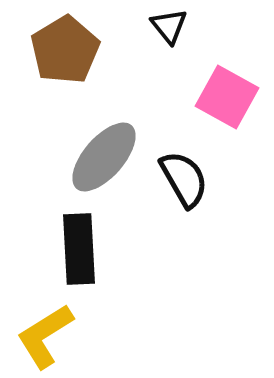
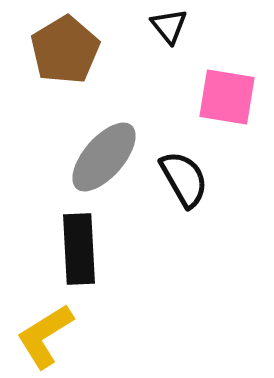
pink square: rotated 20 degrees counterclockwise
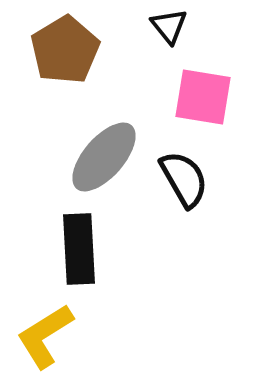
pink square: moved 24 px left
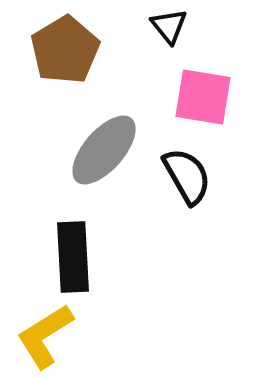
gray ellipse: moved 7 px up
black semicircle: moved 3 px right, 3 px up
black rectangle: moved 6 px left, 8 px down
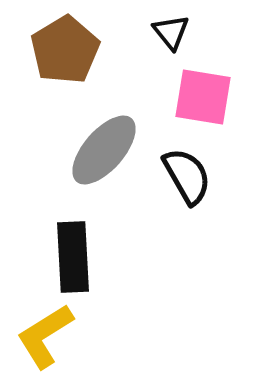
black triangle: moved 2 px right, 6 px down
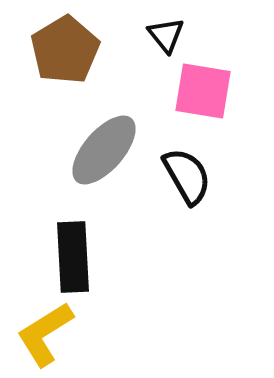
black triangle: moved 5 px left, 3 px down
pink square: moved 6 px up
yellow L-shape: moved 2 px up
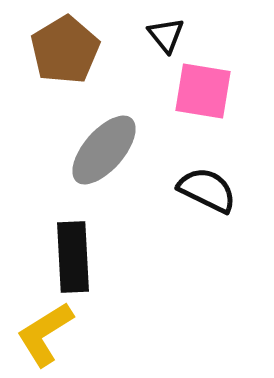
black semicircle: moved 20 px right, 14 px down; rotated 34 degrees counterclockwise
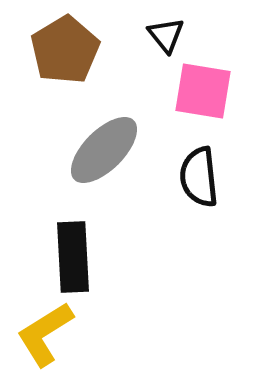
gray ellipse: rotated 4 degrees clockwise
black semicircle: moved 8 px left, 13 px up; rotated 122 degrees counterclockwise
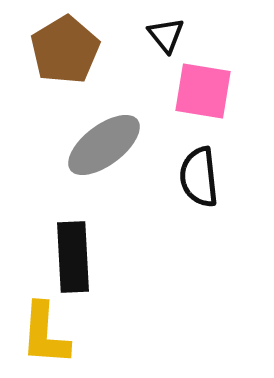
gray ellipse: moved 5 px up; rotated 8 degrees clockwise
yellow L-shape: rotated 54 degrees counterclockwise
